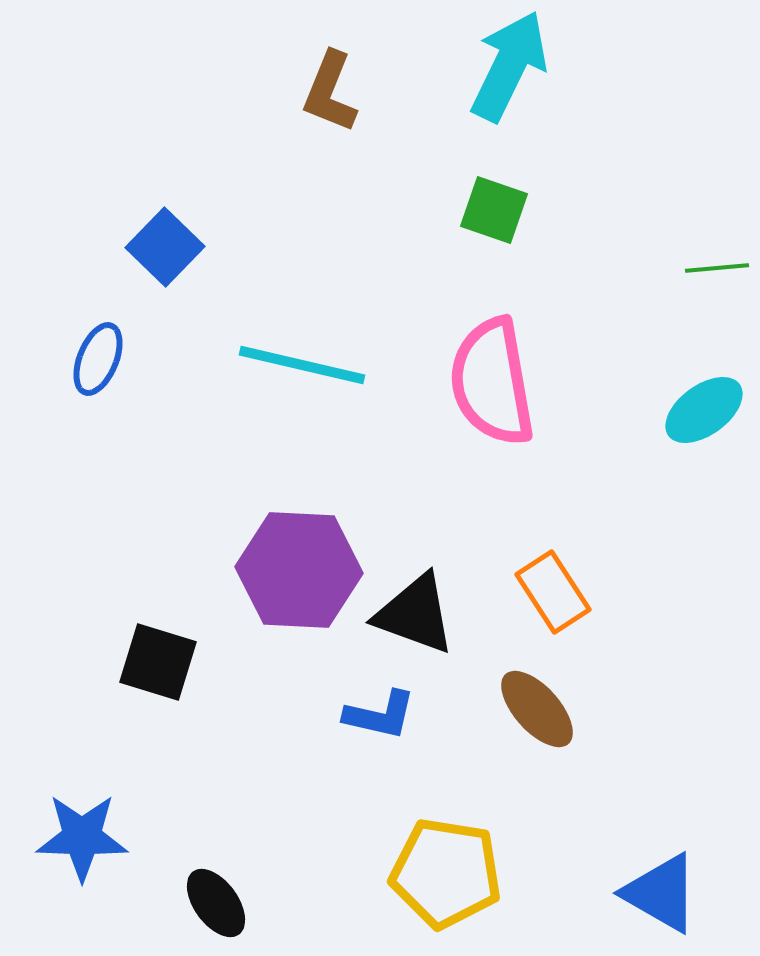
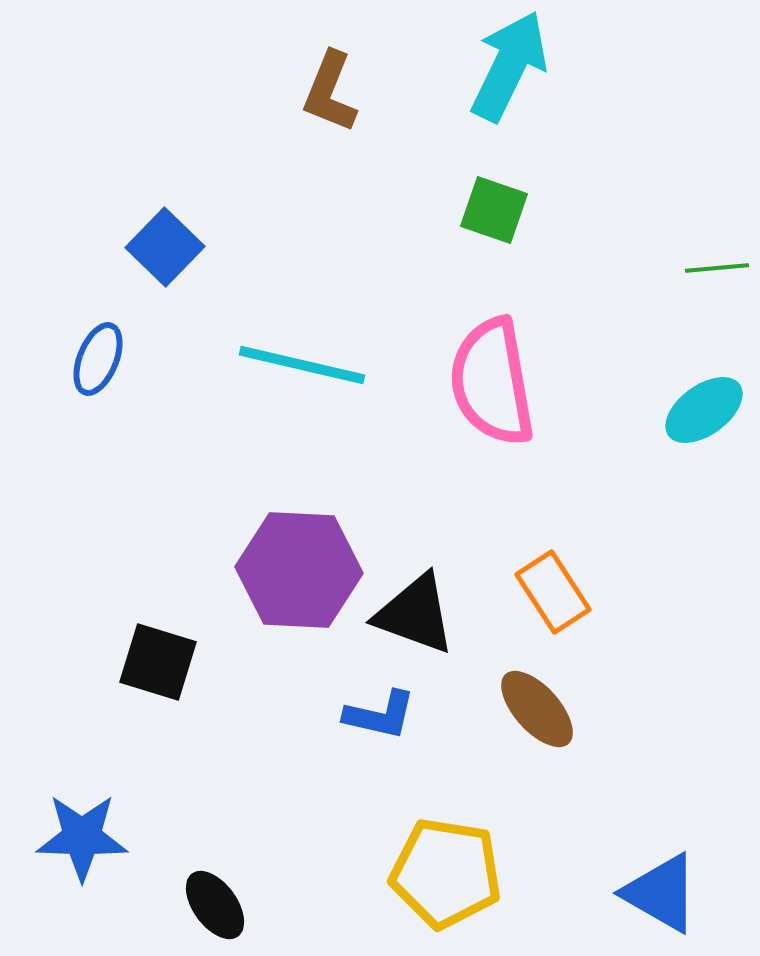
black ellipse: moved 1 px left, 2 px down
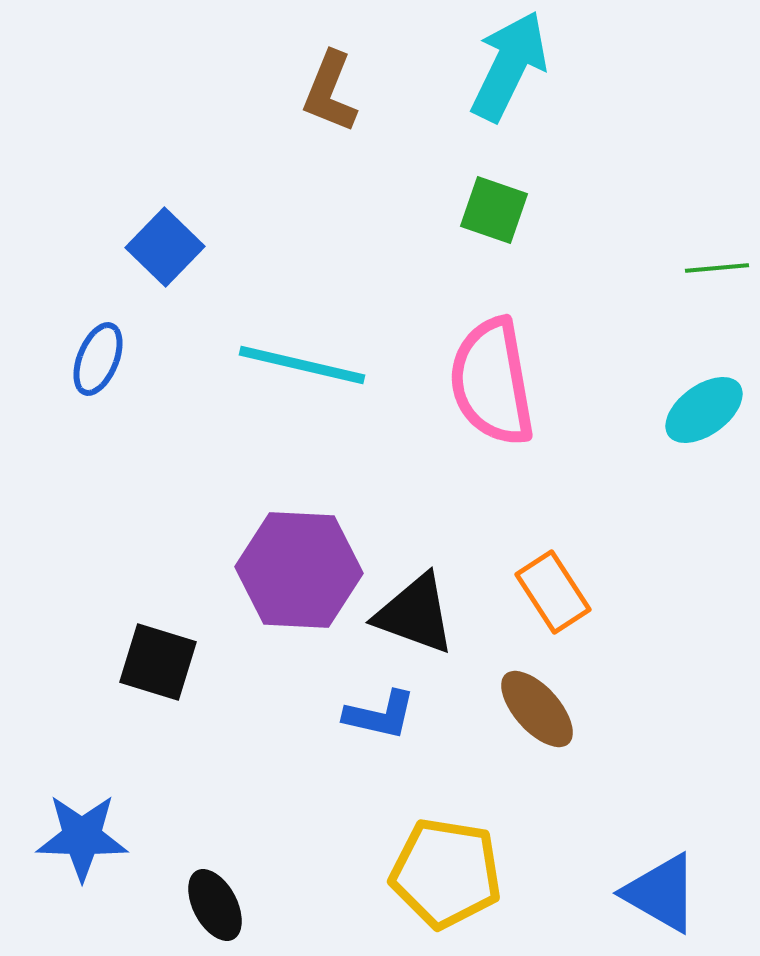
black ellipse: rotated 8 degrees clockwise
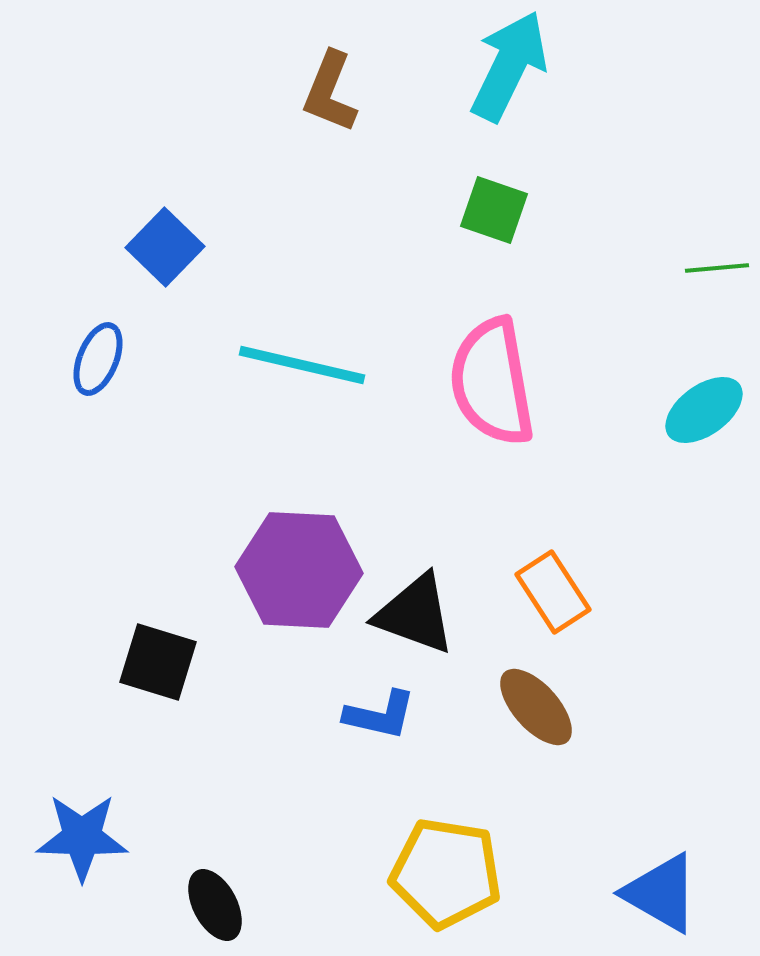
brown ellipse: moved 1 px left, 2 px up
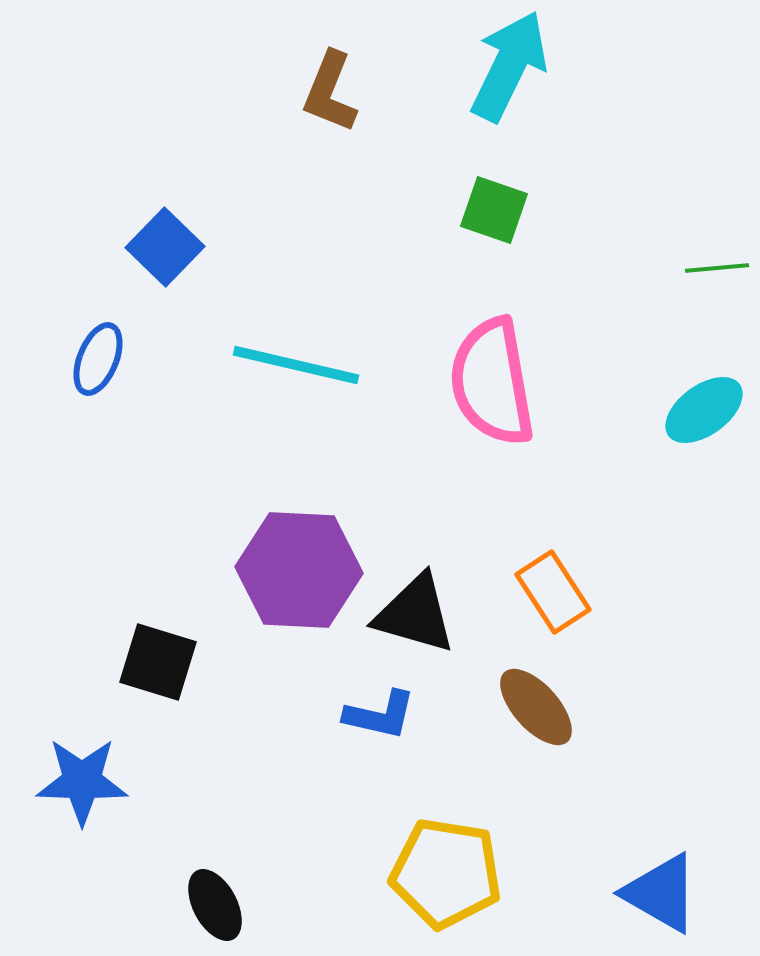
cyan line: moved 6 px left
black triangle: rotated 4 degrees counterclockwise
blue star: moved 56 px up
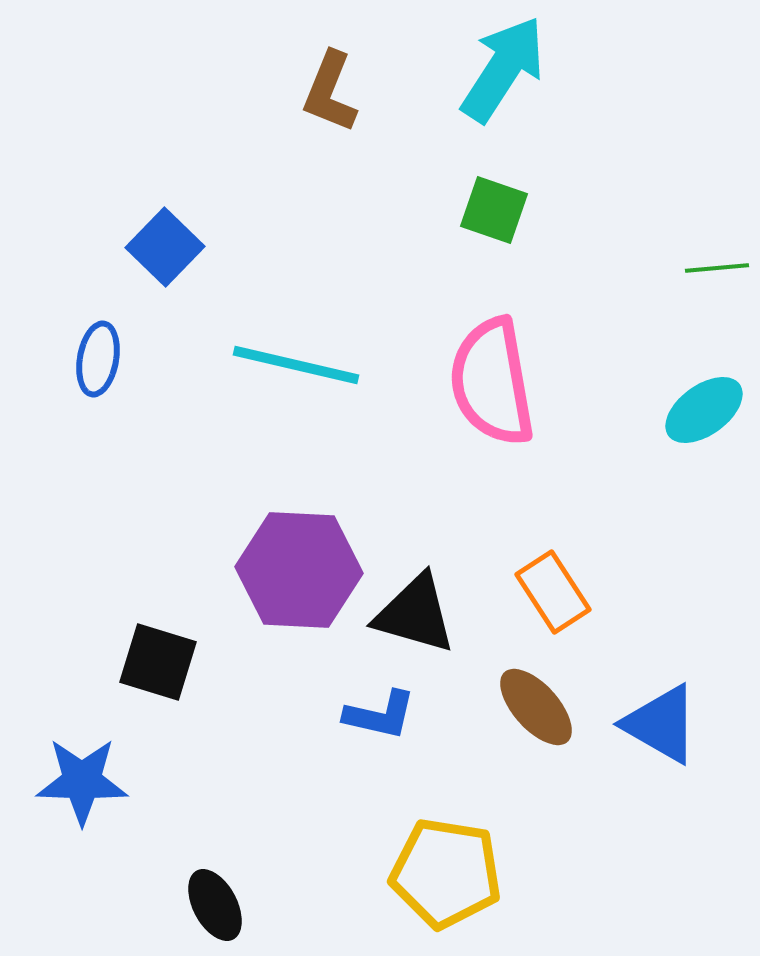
cyan arrow: moved 6 px left, 3 px down; rotated 7 degrees clockwise
blue ellipse: rotated 12 degrees counterclockwise
blue triangle: moved 169 px up
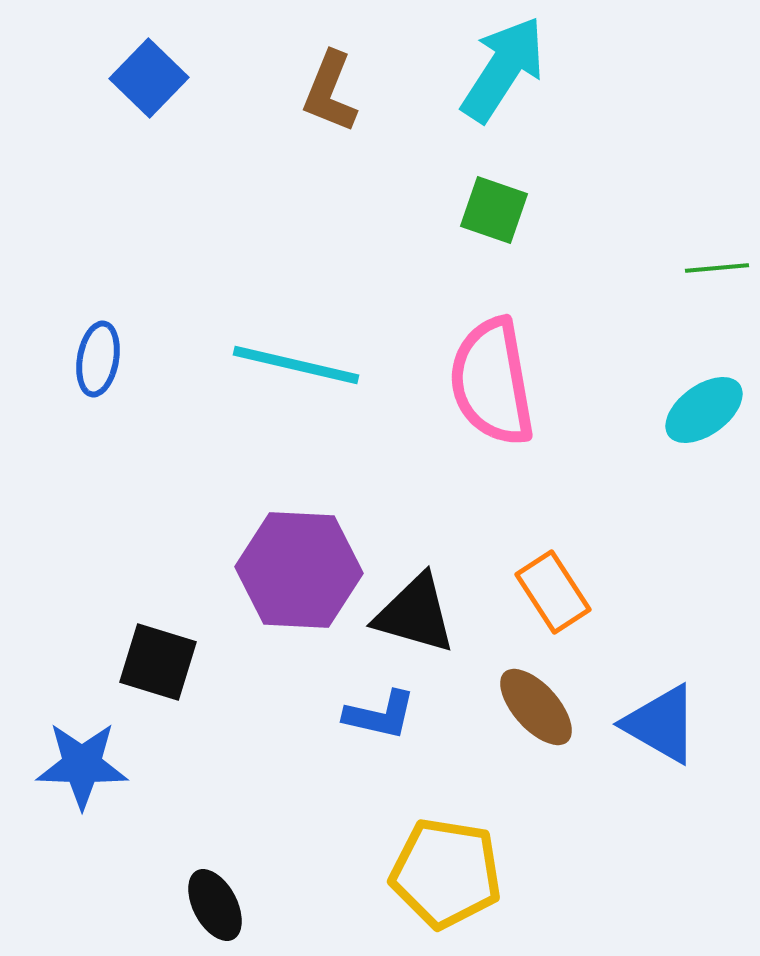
blue square: moved 16 px left, 169 px up
blue star: moved 16 px up
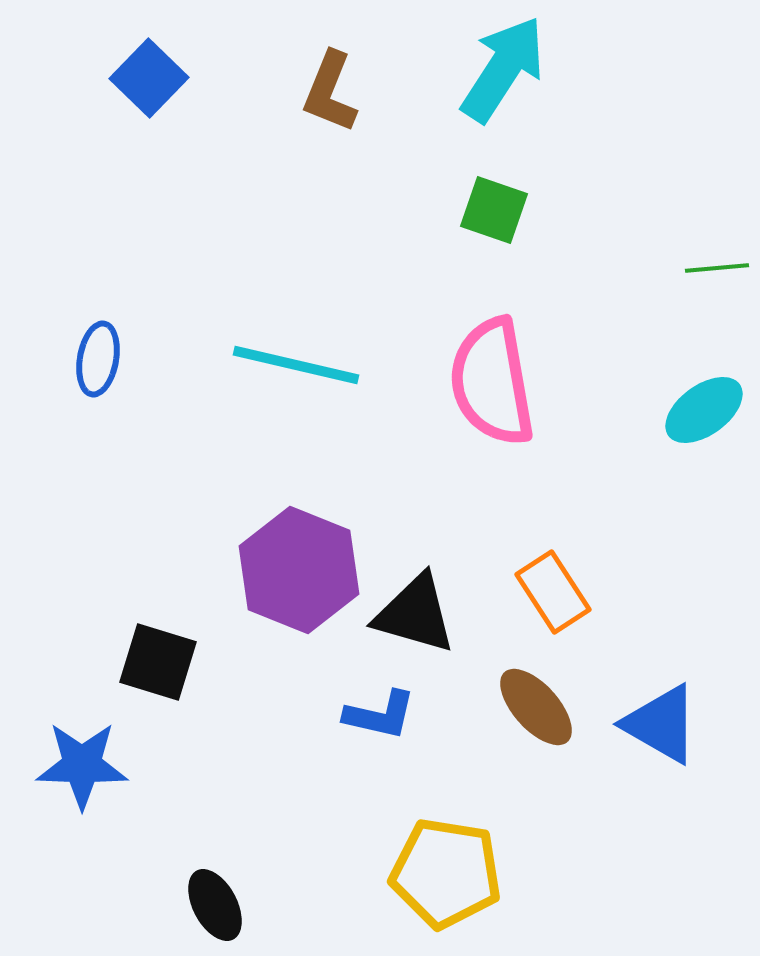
purple hexagon: rotated 19 degrees clockwise
